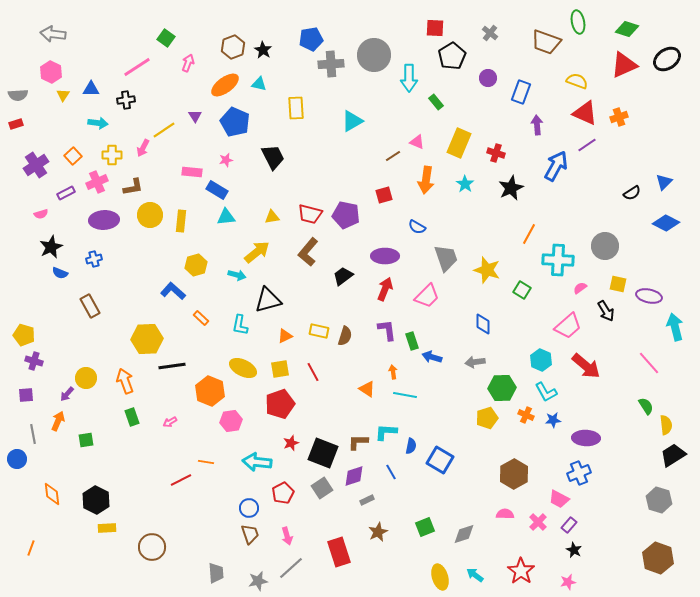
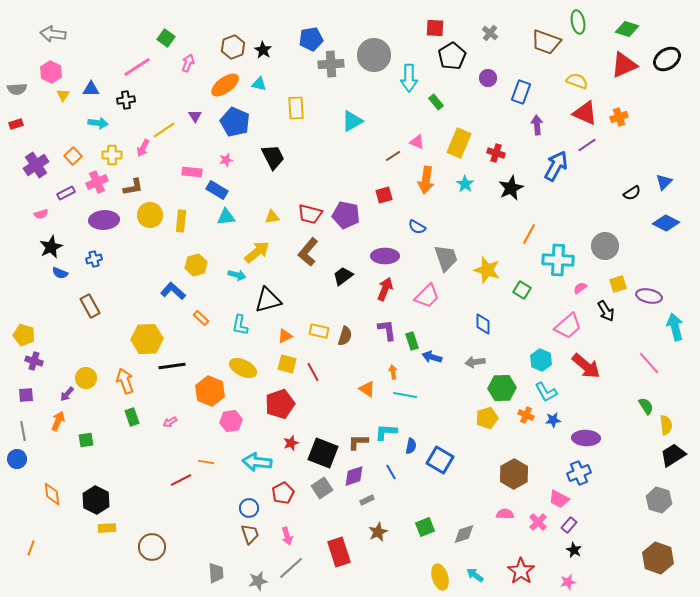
gray semicircle at (18, 95): moved 1 px left, 6 px up
yellow square at (618, 284): rotated 30 degrees counterclockwise
yellow square at (280, 369): moved 7 px right, 5 px up; rotated 24 degrees clockwise
gray line at (33, 434): moved 10 px left, 3 px up
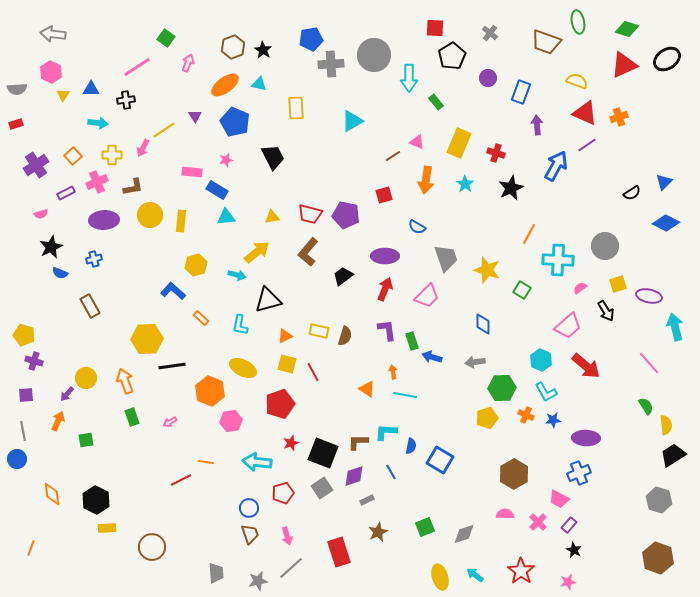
red pentagon at (283, 493): rotated 10 degrees clockwise
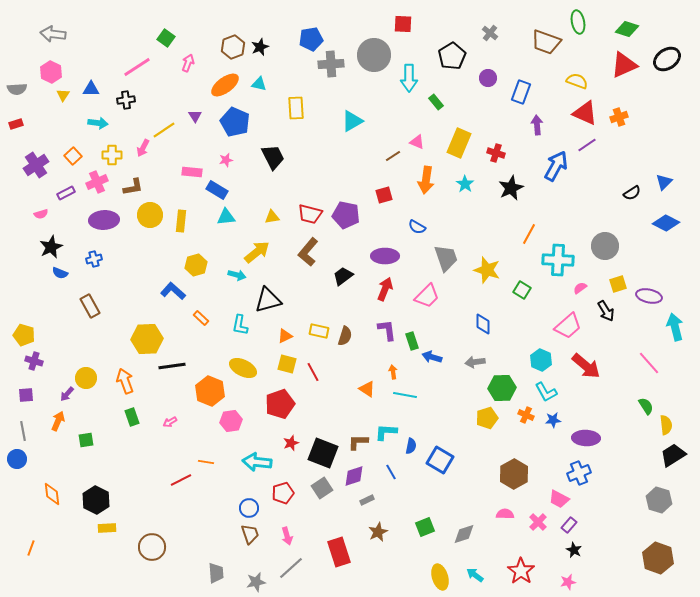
red square at (435, 28): moved 32 px left, 4 px up
black star at (263, 50): moved 3 px left, 3 px up; rotated 18 degrees clockwise
gray star at (258, 581): moved 2 px left, 1 px down
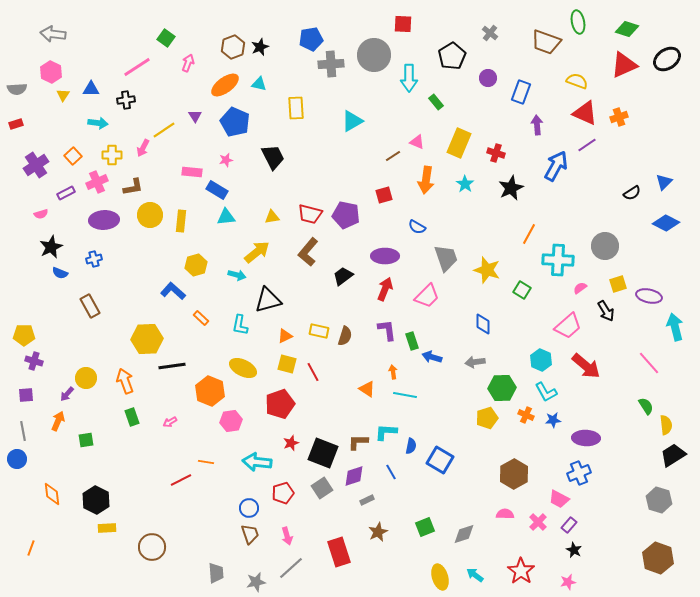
yellow pentagon at (24, 335): rotated 15 degrees counterclockwise
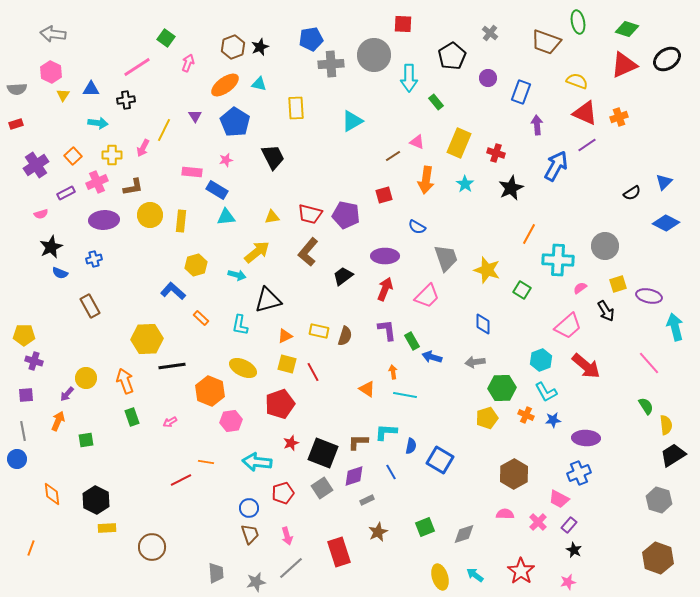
blue pentagon at (235, 122): rotated 8 degrees clockwise
yellow line at (164, 130): rotated 30 degrees counterclockwise
green rectangle at (412, 341): rotated 12 degrees counterclockwise
cyan hexagon at (541, 360): rotated 15 degrees clockwise
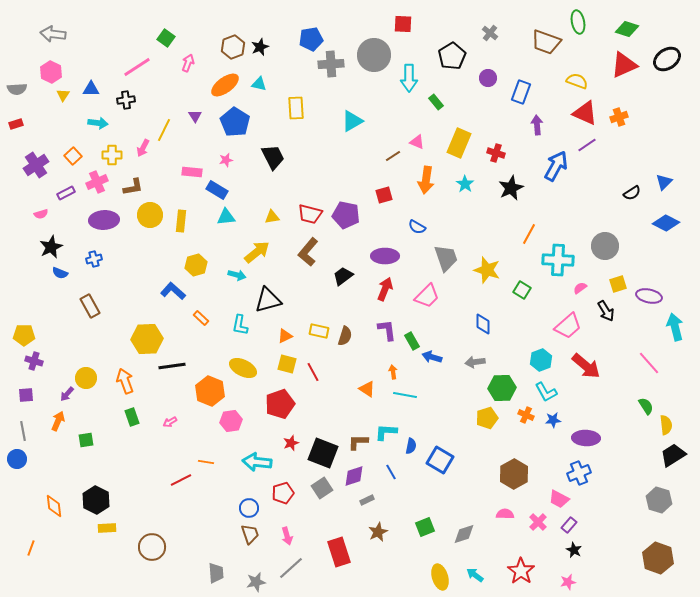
orange diamond at (52, 494): moved 2 px right, 12 px down
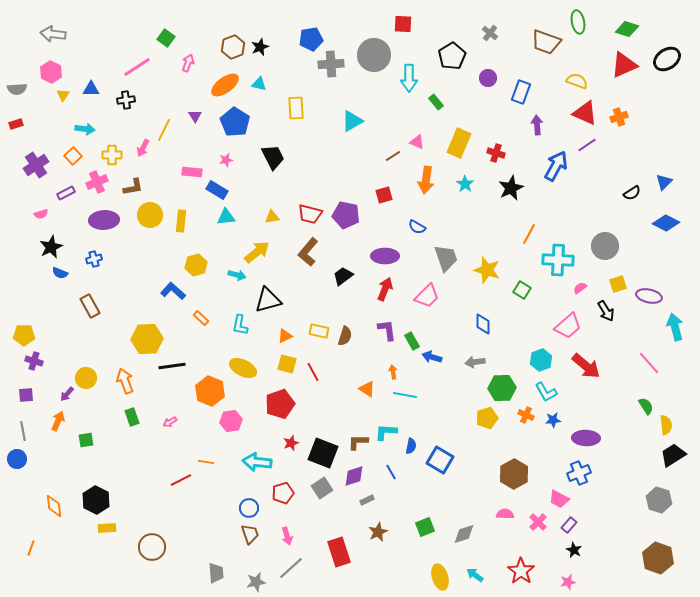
cyan arrow at (98, 123): moved 13 px left, 6 px down
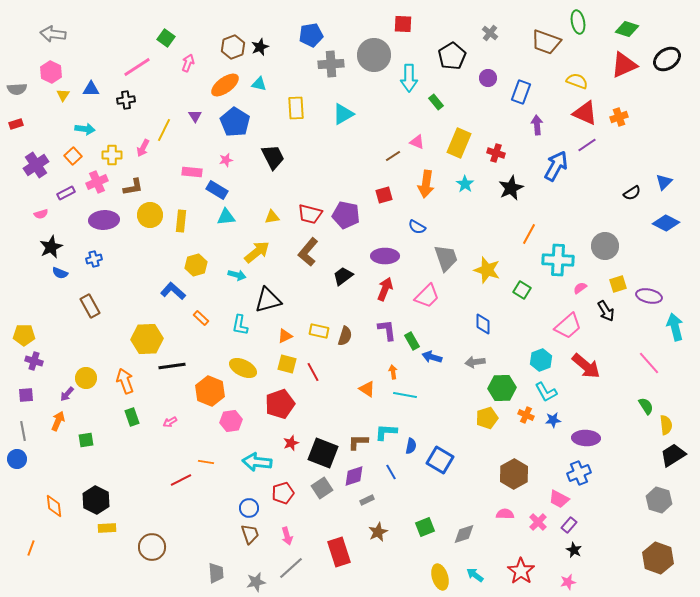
blue pentagon at (311, 39): moved 4 px up
cyan triangle at (352, 121): moved 9 px left, 7 px up
orange arrow at (426, 180): moved 4 px down
